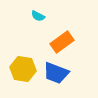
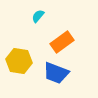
cyan semicircle: rotated 104 degrees clockwise
yellow hexagon: moved 4 px left, 8 px up
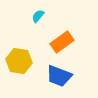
blue trapezoid: moved 3 px right, 3 px down
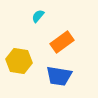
blue trapezoid: rotated 12 degrees counterclockwise
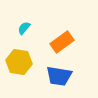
cyan semicircle: moved 14 px left, 12 px down
yellow hexagon: moved 1 px down
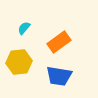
orange rectangle: moved 3 px left
yellow hexagon: rotated 15 degrees counterclockwise
